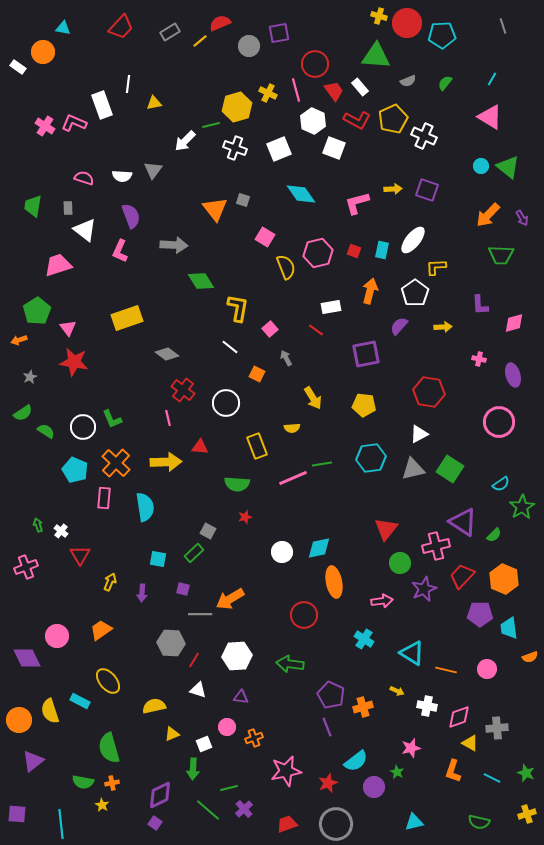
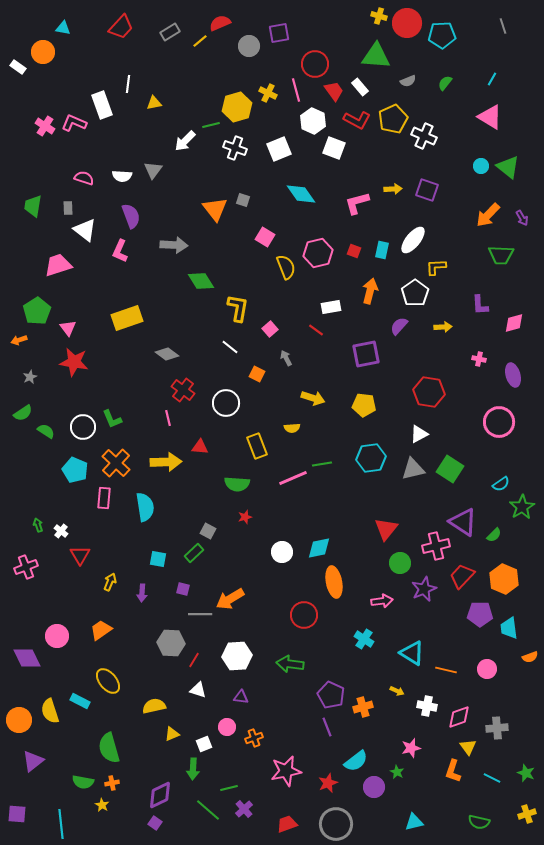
yellow arrow at (313, 398): rotated 40 degrees counterclockwise
yellow triangle at (470, 743): moved 2 px left, 4 px down; rotated 24 degrees clockwise
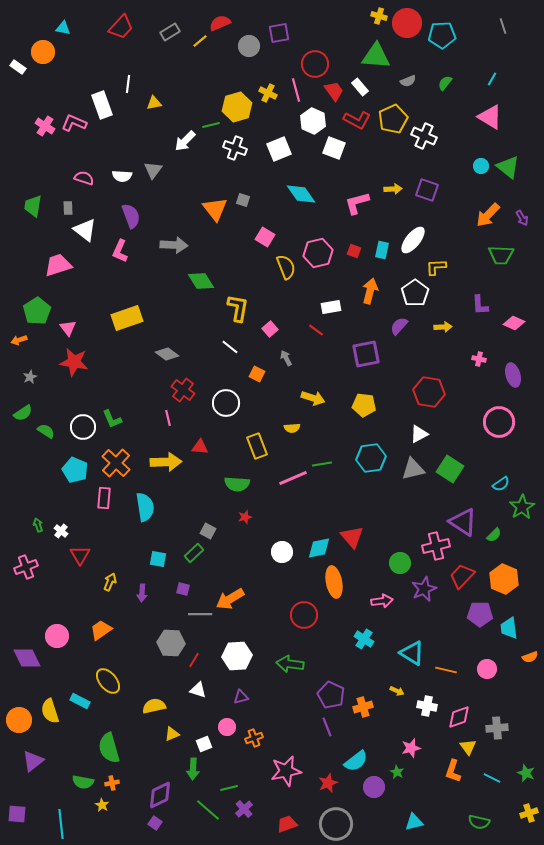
pink diamond at (514, 323): rotated 40 degrees clockwise
red triangle at (386, 529): moved 34 px left, 8 px down; rotated 20 degrees counterclockwise
purple triangle at (241, 697): rotated 21 degrees counterclockwise
yellow cross at (527, 814): moved 2 px right, 1 px up
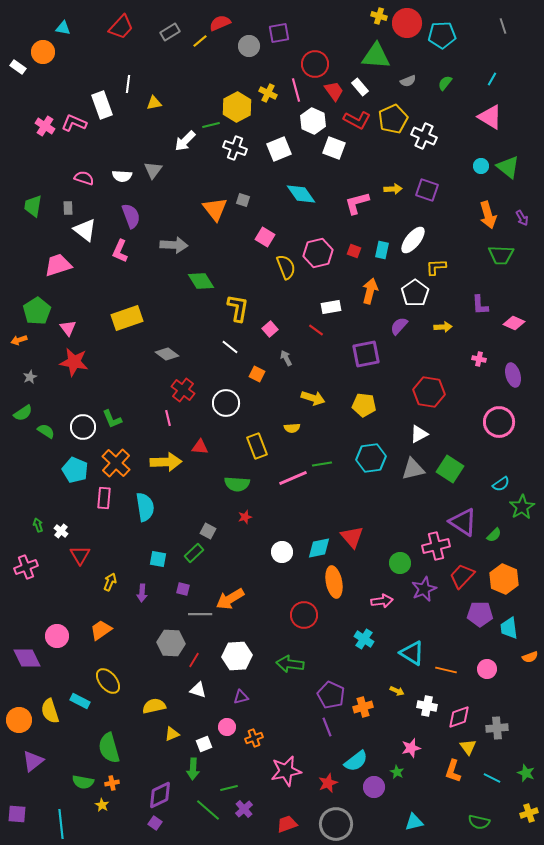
yellow hexagon at (237, 107): rotated 12 degrees counterclockwise
orange arrow at (488, 215): rotated 60 degrees counterclockwise
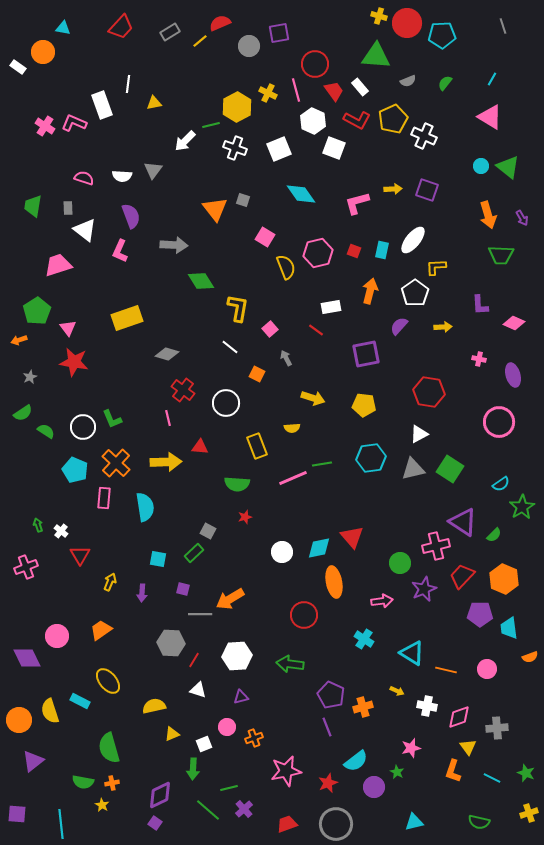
gray diamond at (167, 354): rotated 20 degrees counterclockwise
